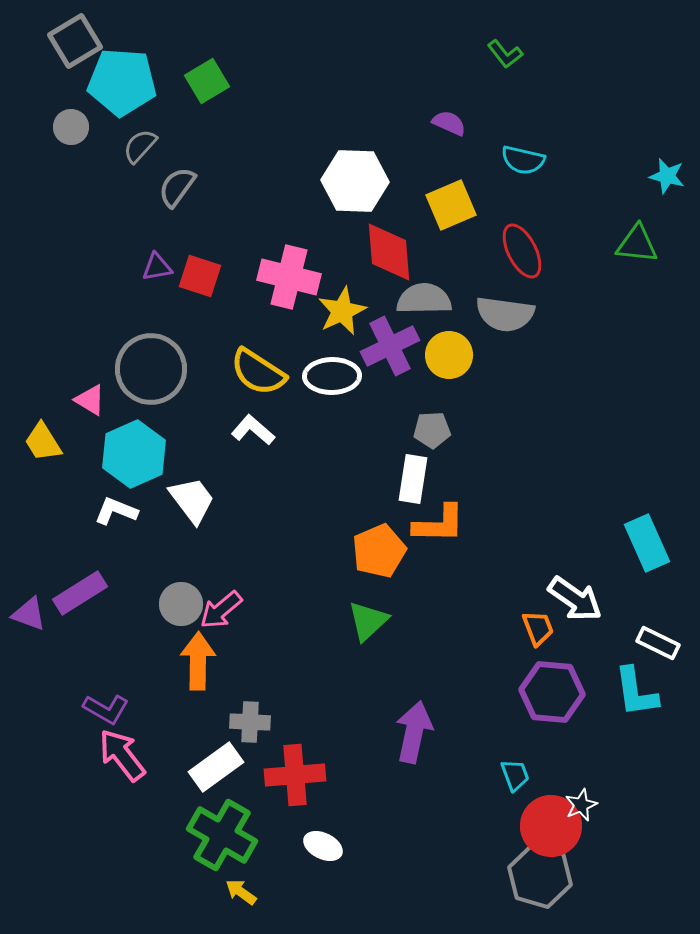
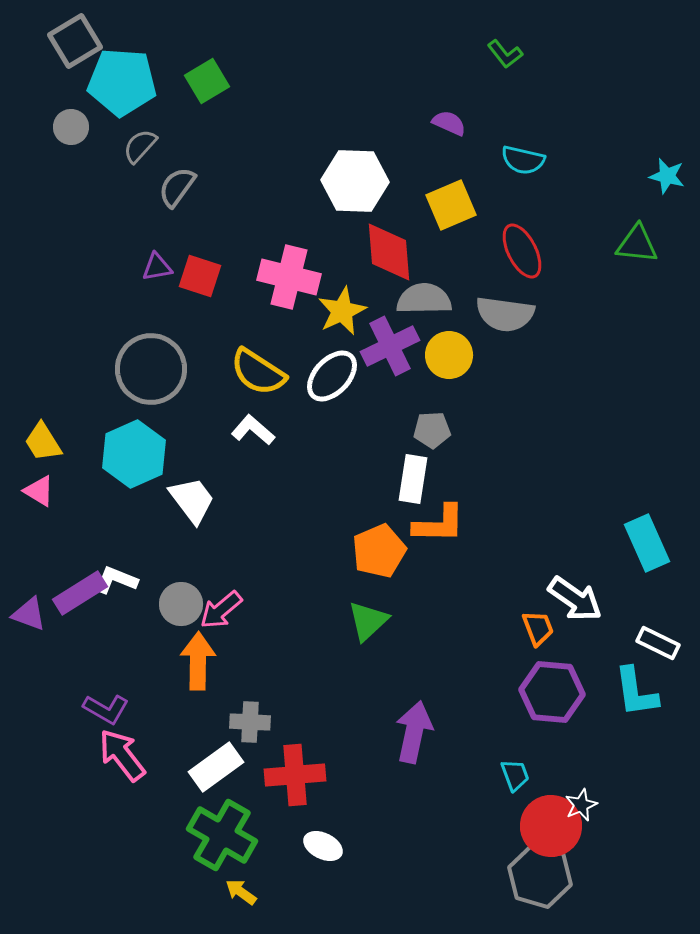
white ellipse at (332, 376): rotated 46 degrees counterclockwise
pink triangle at (90, 400): moved 51 px left, 91 px down
white L-shape at (116, 511): moved 69 px down
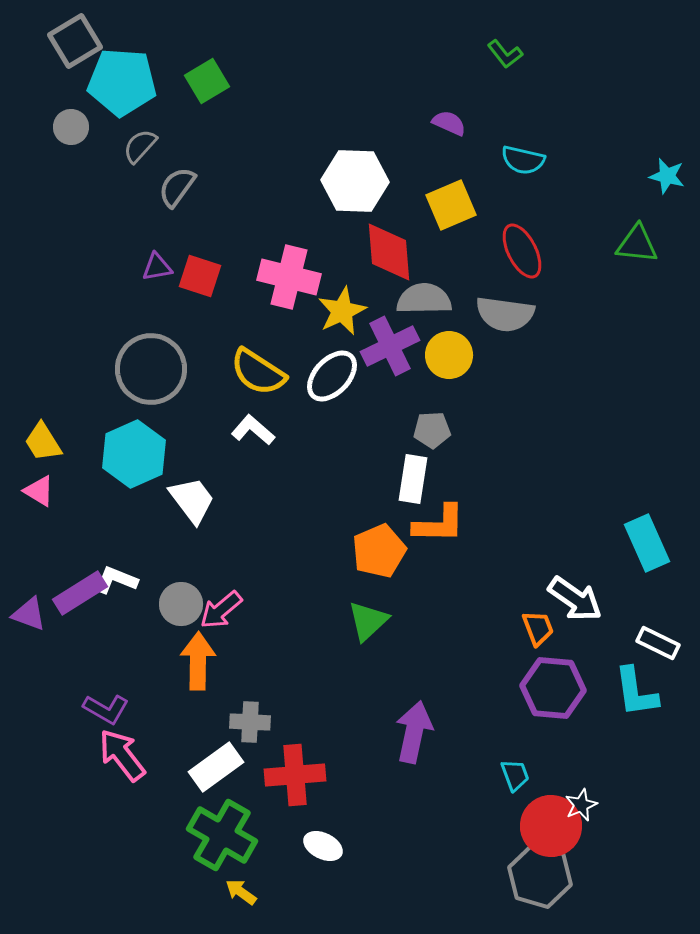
purple hexagon at (552, 692): moved 1 px right, 4 px up
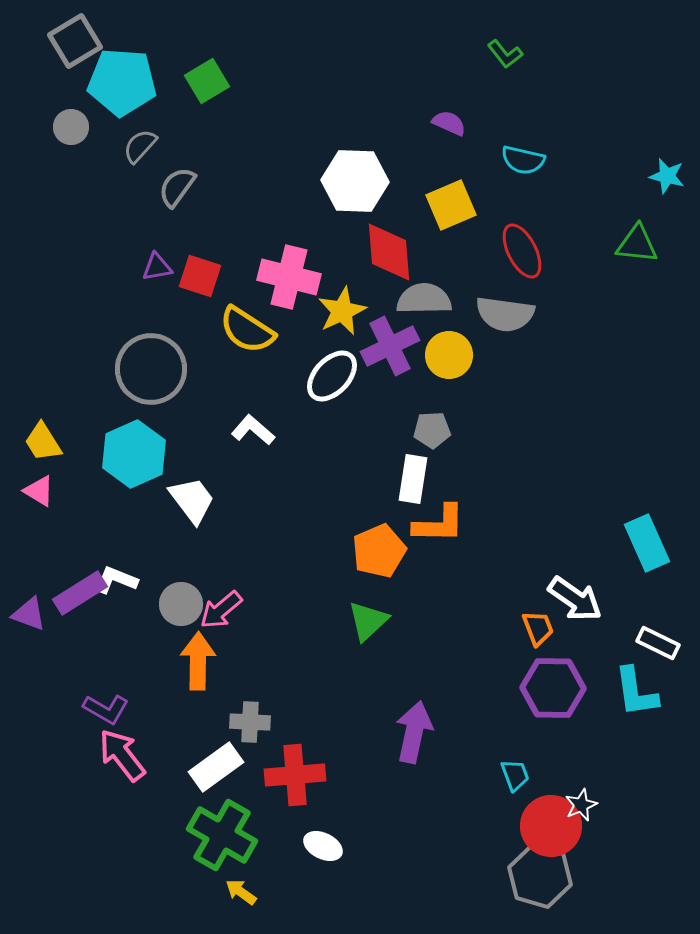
yellow semicircle at (258, 372): moved 11 px left, 42 px up
purple hexagon at (553, 688): rotated 4 degrees counterclockwise
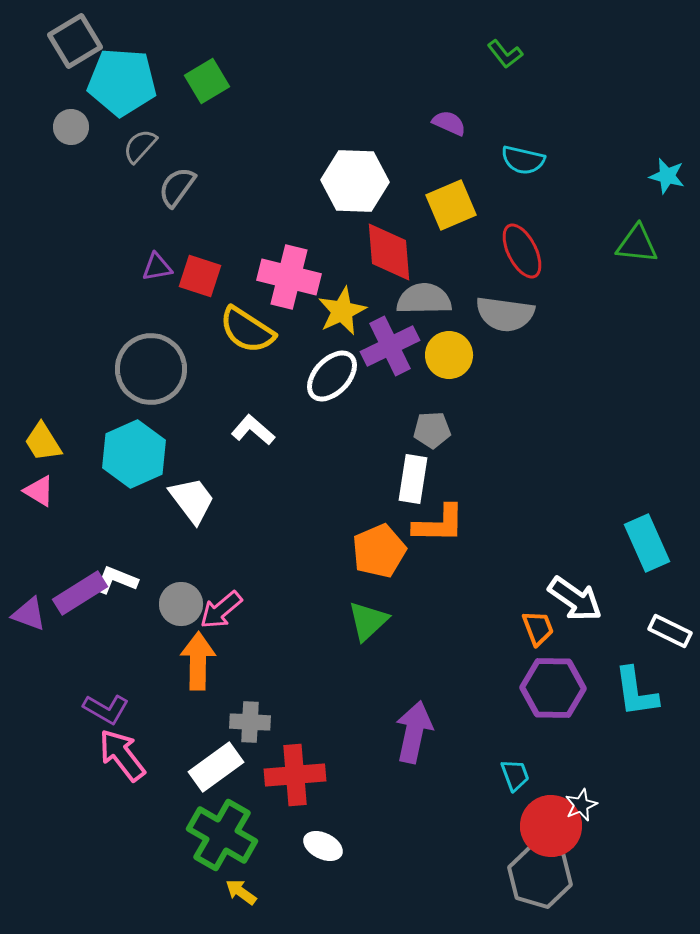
white rectangle at (658, 643): moved 12 px right, 12 px up
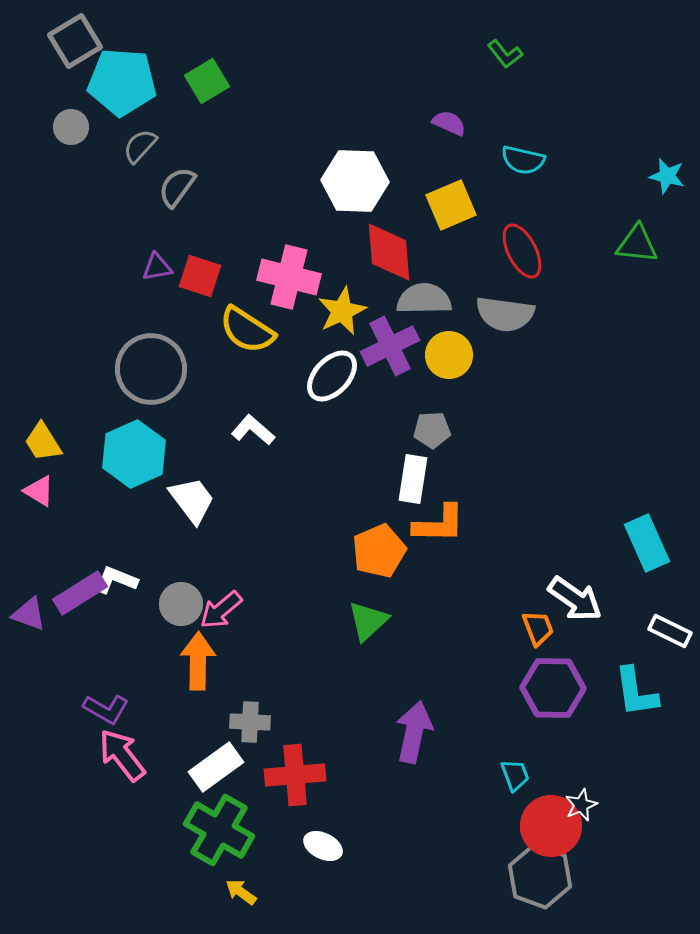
green cross at (222, 835): moved 3 px left, 5 px up
gray hexagon at (540, 876): rotated 4 degrees clockwise
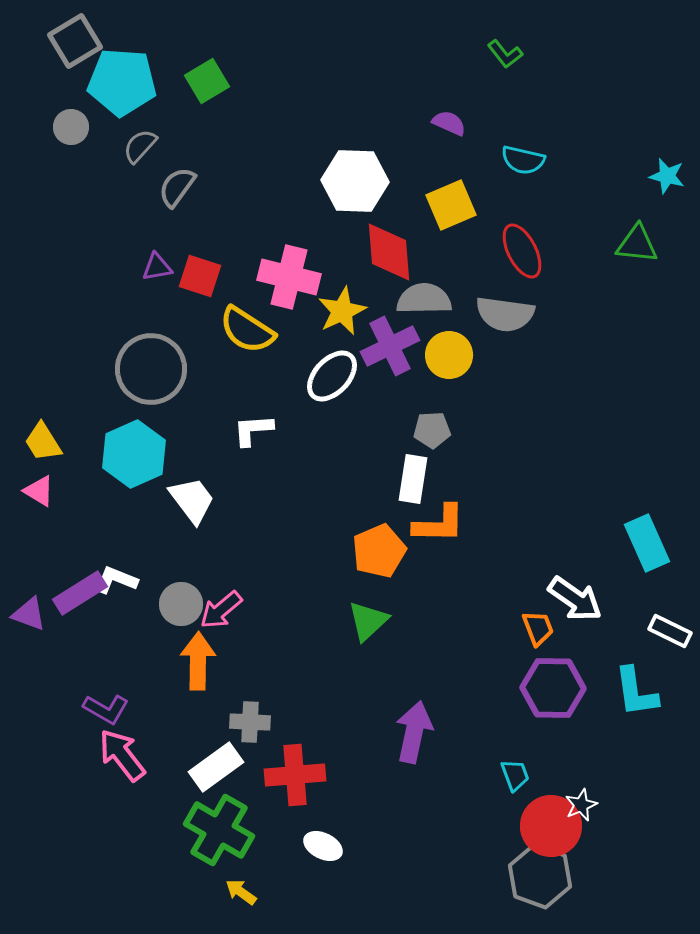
white L-shape at (253, 430): rotated 45 degrees counterclockwise
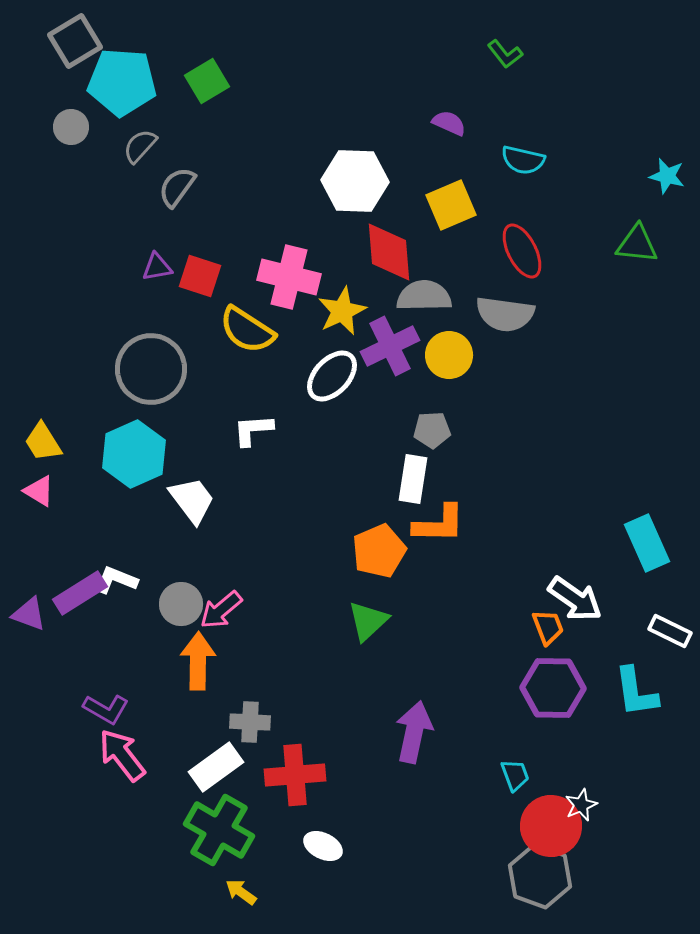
gray semicircle at (424, 299): moved 3 px up
orange trapezoid at (538, 628): moved 10 px right, 1 px up
